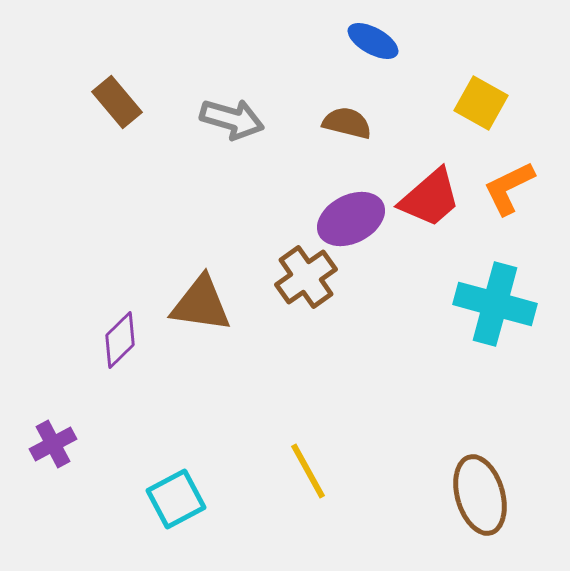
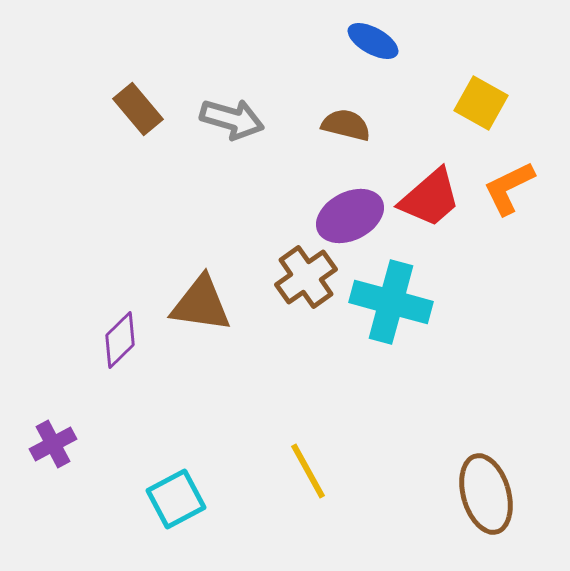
brown rectangle: moved 21 px right, 7 px down
brown semicircle: moved 1 px left, 2 px down
purple ellipse: moved 1 px left, 3 px up
cyan cross: moved 104 px left, 2 px up
brown ellipse: moved 6 px right, 1 px up
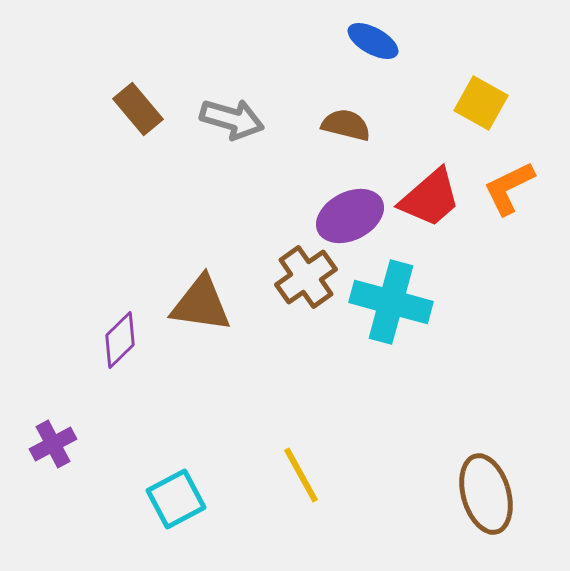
yellow line: moved 7 px left, 4 px down
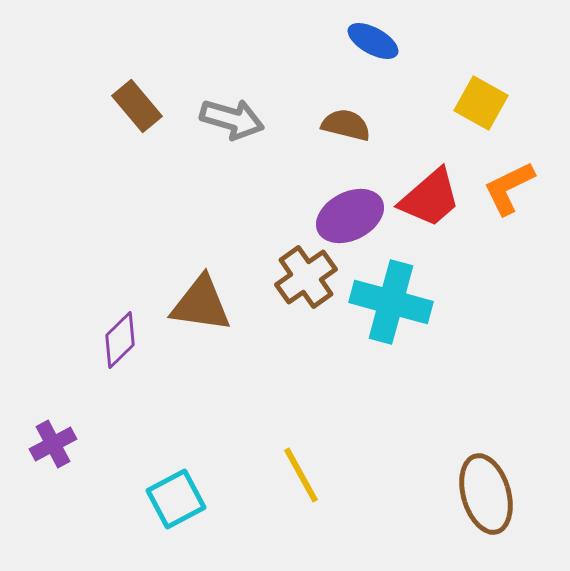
brown rectangle: moved 1 px left, 3 px up
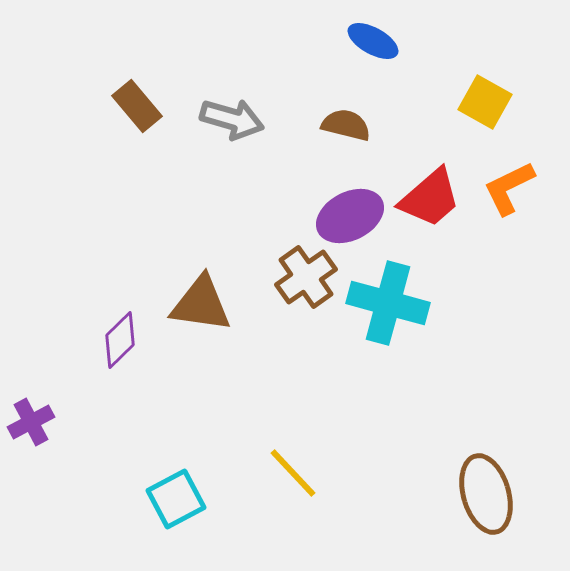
yellow square: moved 4 px right, 1 px up
cyan cross: moved 3 px left, 1 px down
purple cross: moved 22 px left, 22 px up
yellow line: moved 8 px left, 2 px up; rotated 14 degrees counterclockwise
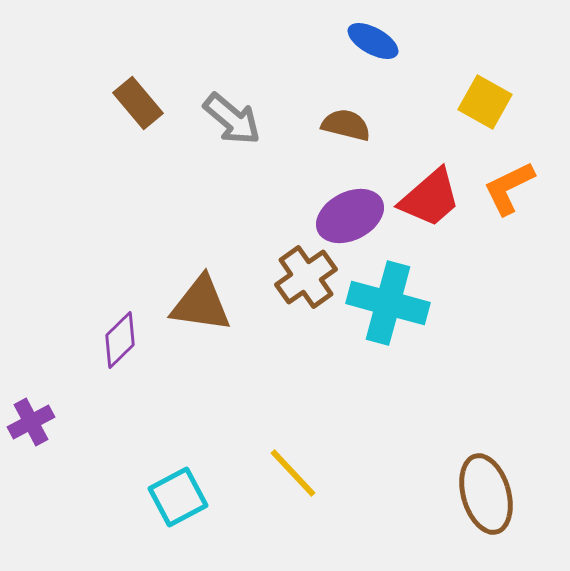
brown rectangle: moved 1 px right, 3 px up
gray arrow: rotated 24 degrees clockwise
cyan square: moved 2 px right, 2 px up
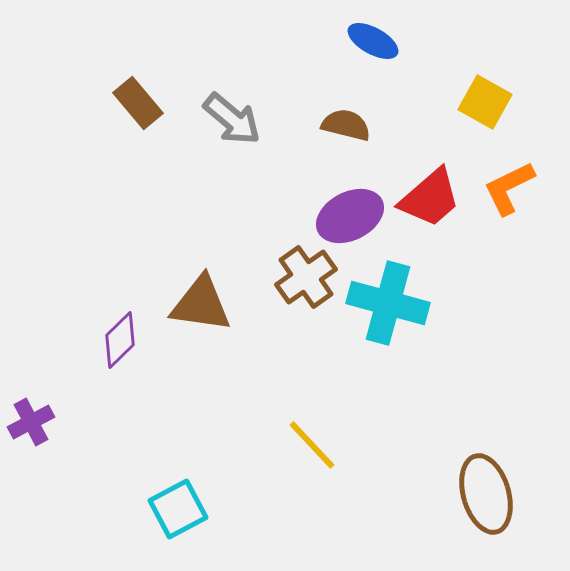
yellow line: moved 19 px right, 28 px up
cyan square: moved 12 px down
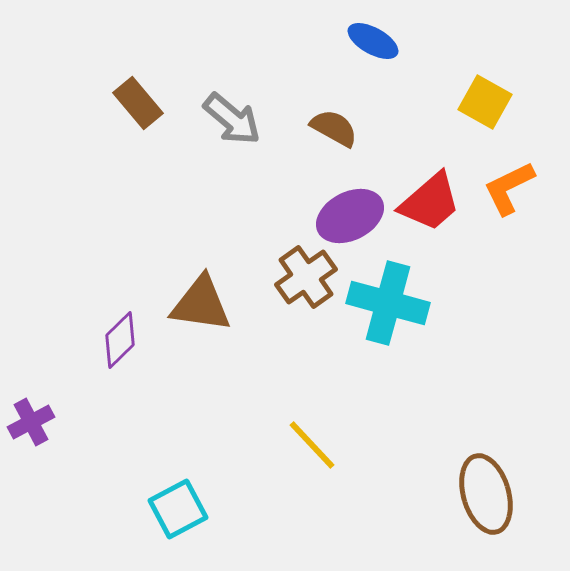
brown semicircle: moved 12 px left, 3 px down; rotated 15 degrees clockwise
red trapezoid: moved 4 px down
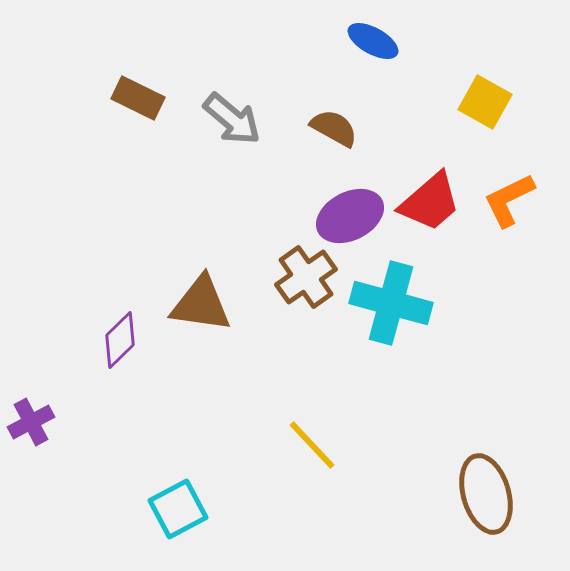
brown rectangle: moved 5 px up; rotated 24 degrees counterclockwise
orange L-shape: moved 12 px down
cyan cross: moved 3 px right
